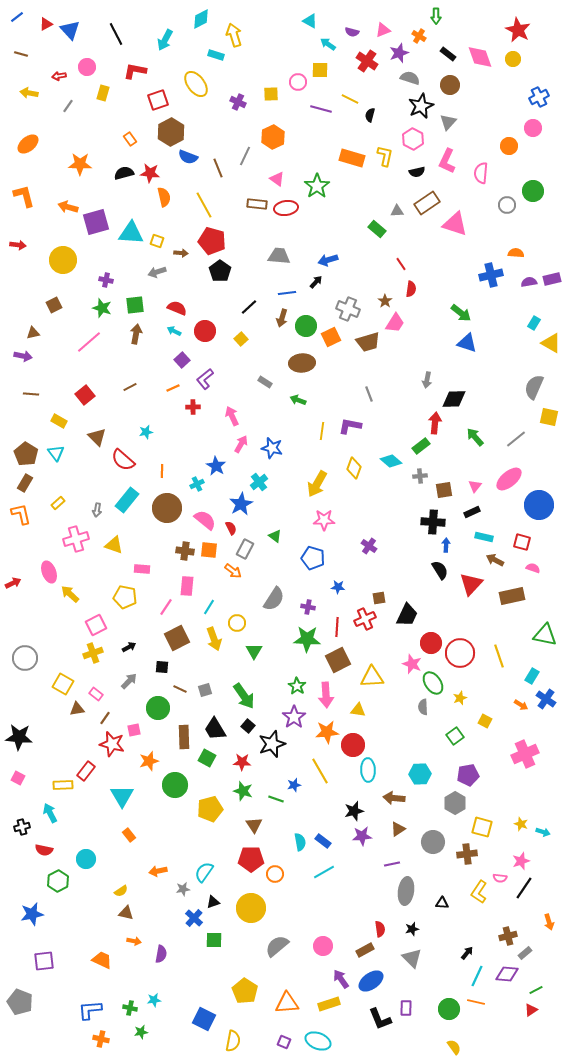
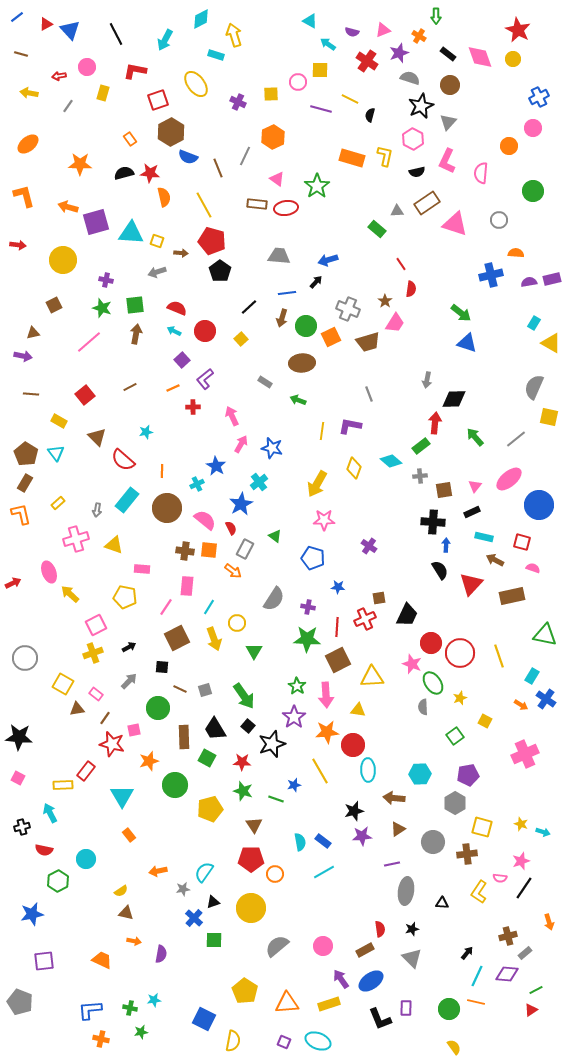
gray circle at (507, 205): moved 8 px left, 15 px down
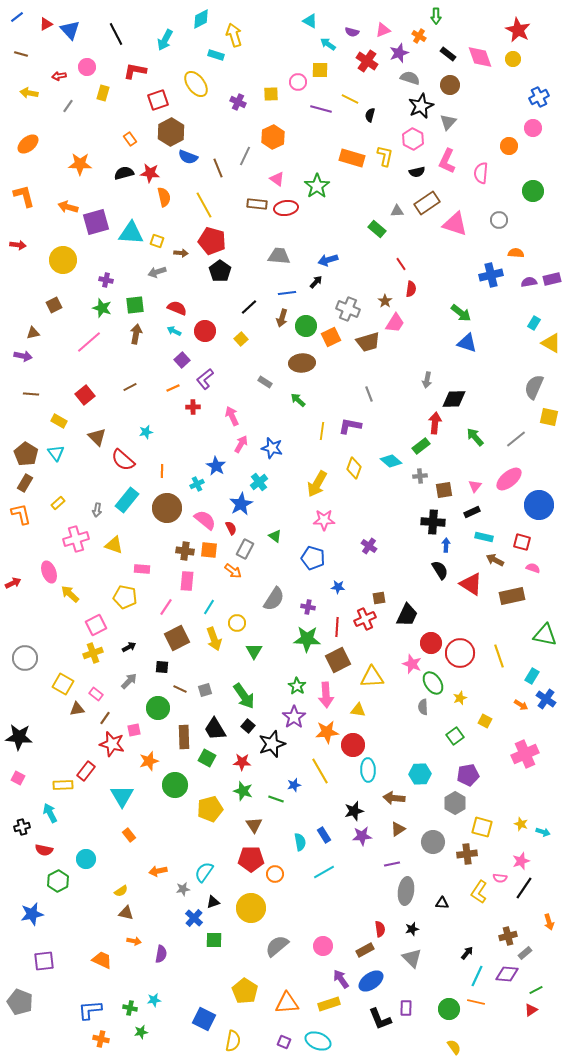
green arrow at (298, 400): rotated 21 degrees clockwise
red triangle at (471, 584): rotated 40 degrees counterclockwise
pink rectangle at (187, 586): moved 5 px up
blue rectangle at (323, 841): moved 1 px right, 6 px up; rotated 21 degrees clockwise
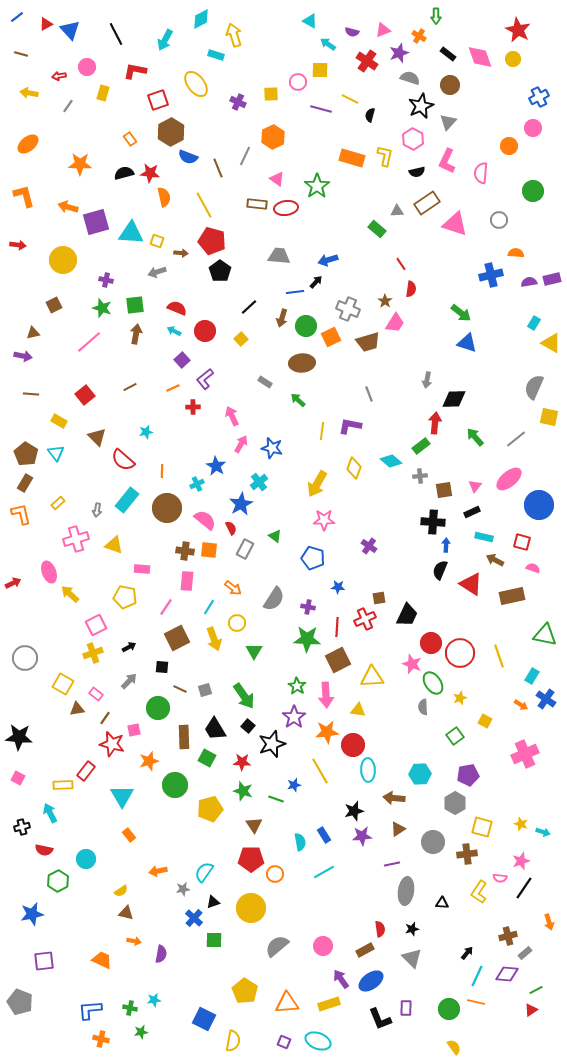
blue line at (287, 293): moved 8 px right, 1 px up
black semicircle at (440, 570): rotated 126 degrees counterclockwise
orange arrow at (233, 571): moved 17 px down
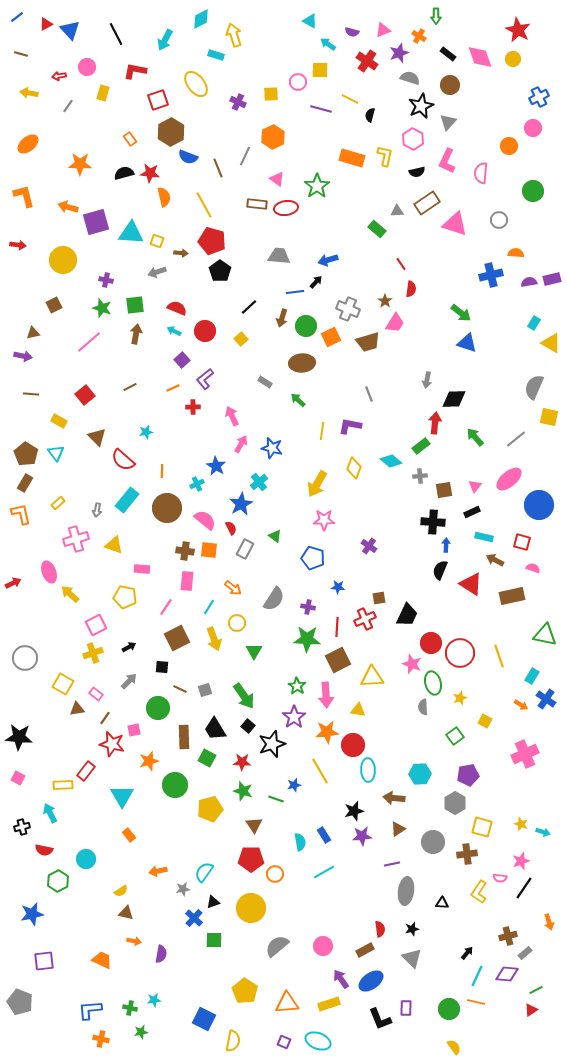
green ellipse at (433, 683): rotated 20 degrees clockwise
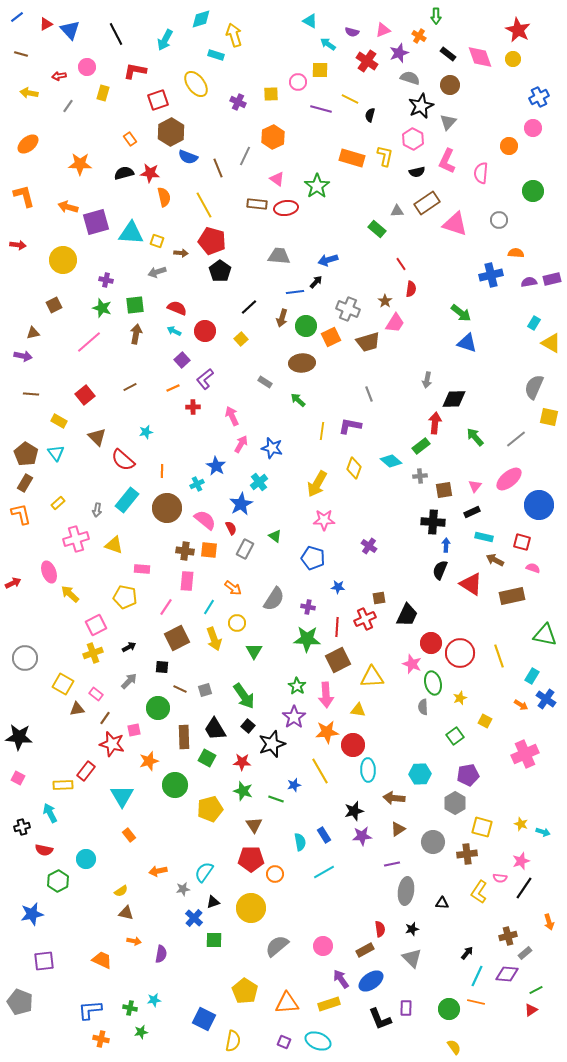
cyan diamond at (201, 19): rotated 10 degrees clockwise
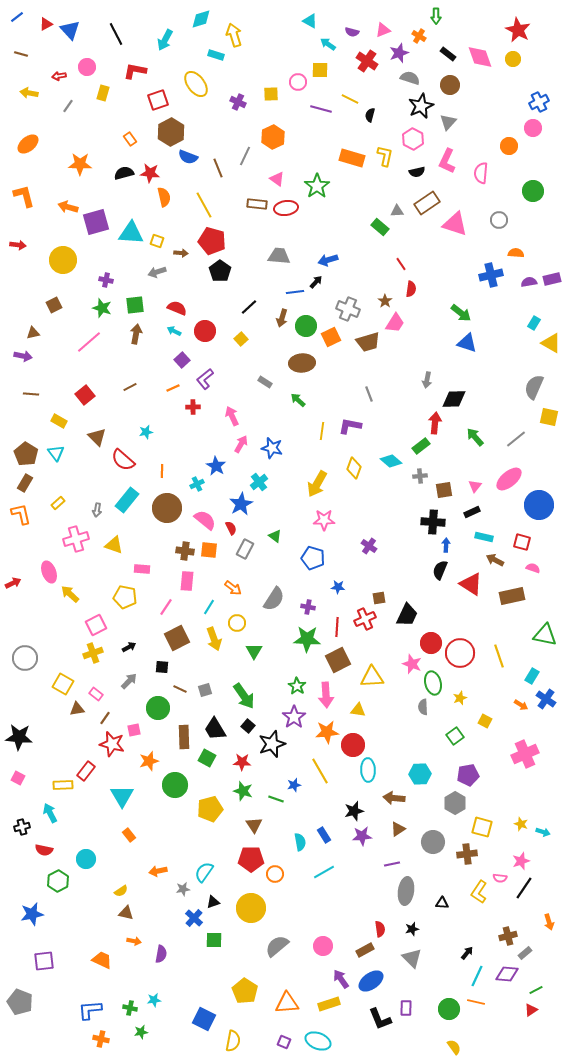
blue cross at (539, 97): moved 5 px down
green rectangle at (377, 229): moved 3 px right, 2 px up
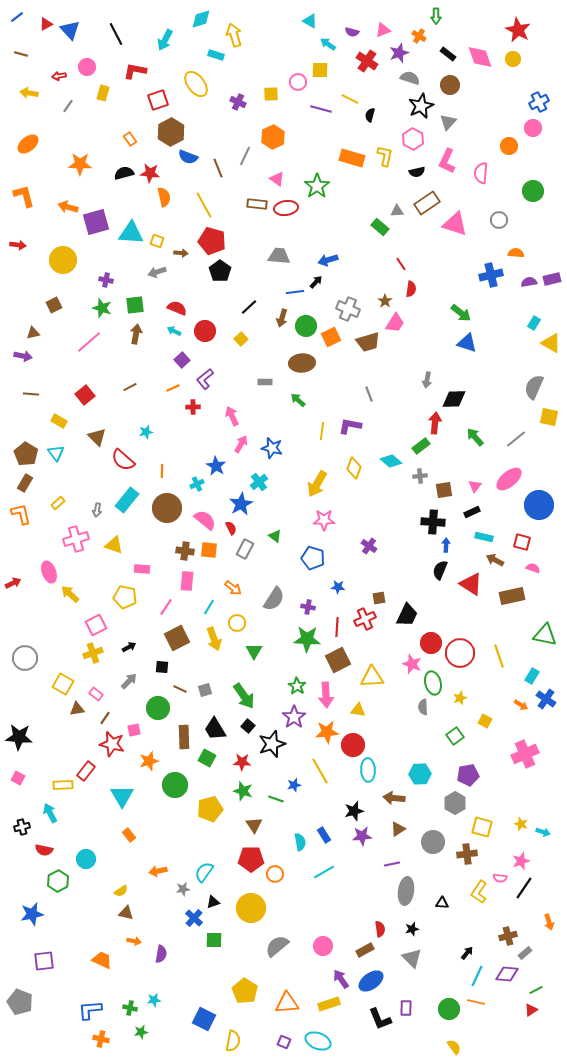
gray rectangle at (265, 382): rotated 32 degrees counterclockwise
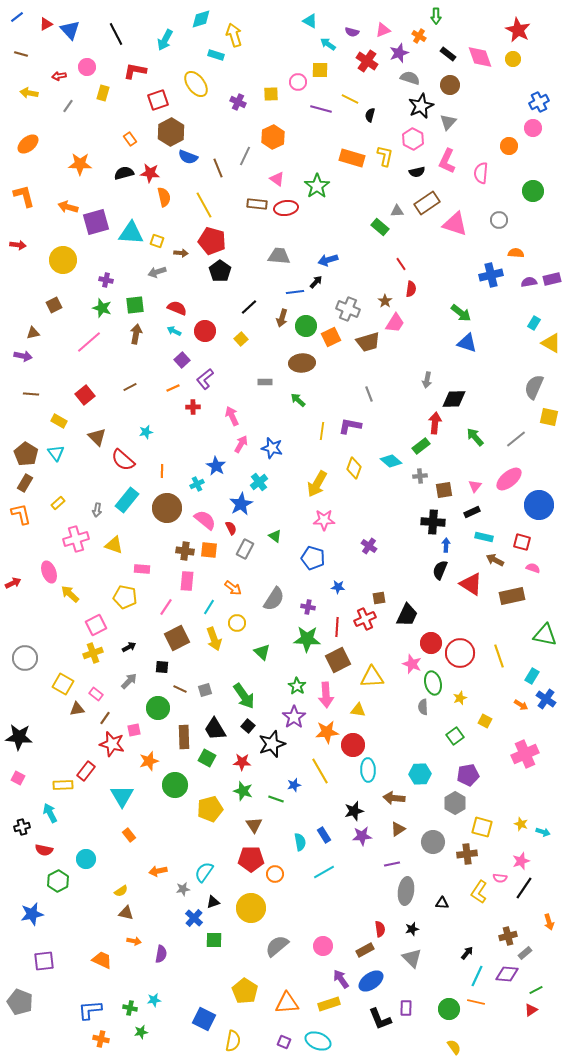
green triangle at (254, 651): moved 8 px right, 1 px down; rotated 18 degrees counterclockwise
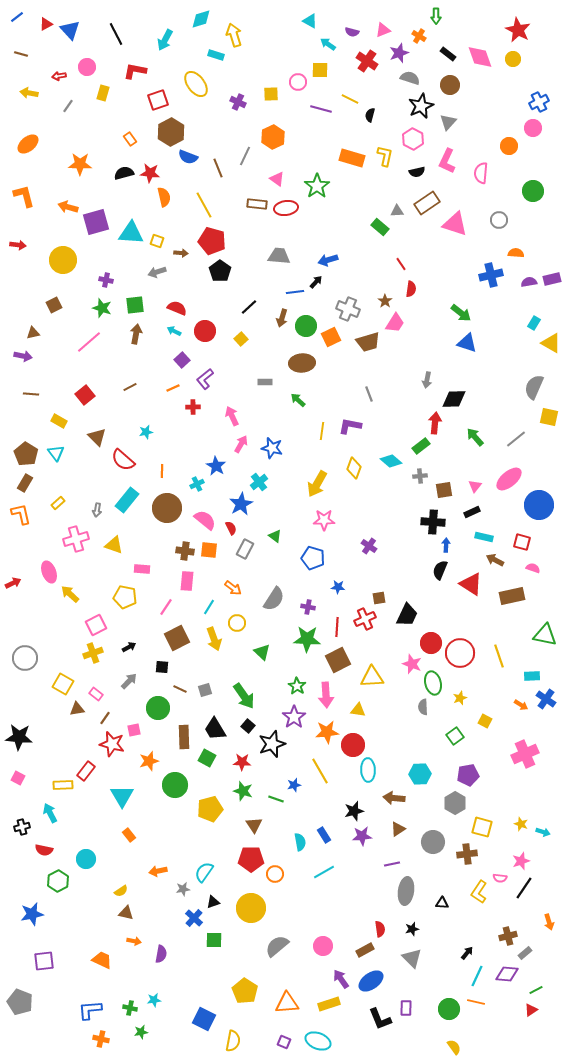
cyan rectangle at (532, 676): rotated 56 degrees clockwise
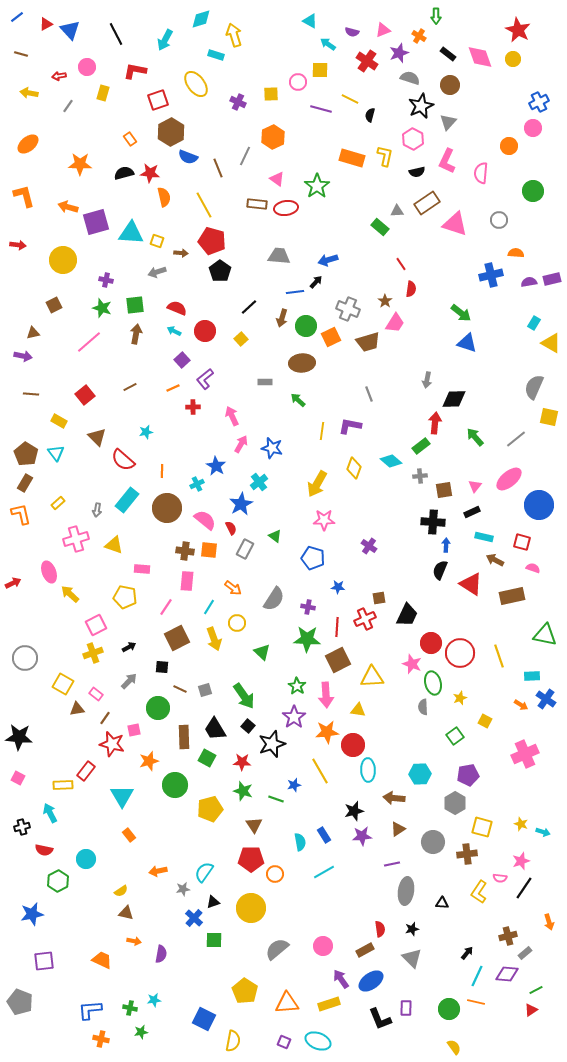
gray semicircle at (277, 946): moved 3 px down
